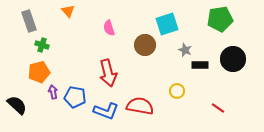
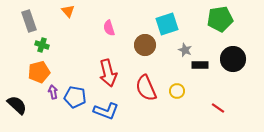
red semicircle: moved 6 px right, 18 px up; rotated 124 degrees counterclockwise
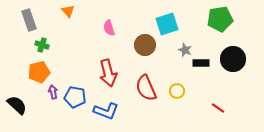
gray rectangle: moved 1 px up
black rectangle: moved 1 px right, 2 px up
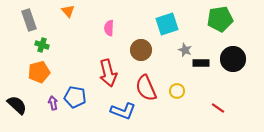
pink semicircle: rotated 21 degrees clockwise
brown circle: moved 4 px left, 5 px down
purple arrow: moved 11 px down
blue L-shape: moved 17 px right
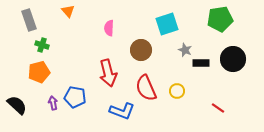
blue L-shape: moved 1 px left
